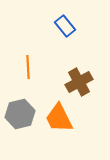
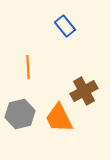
brown cross: moved 5 px right, 9 px down
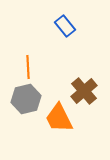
brown cross: rotated 12 degrees counterclockwise
gray hexagon: moved 6 px right, 15 px up
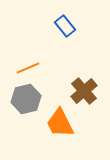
orange line: moved 1 px down; rotated 70 degrees clockwise
orange trapezoid: moved 1 px right, 5 px down
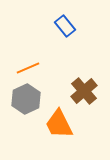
gray hexagon: rotated 12 degrees counterclockwise
orange trapezoid: moved 1 px left, 1 px down
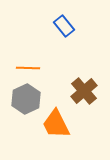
blue rectangle: moved 1 px left
orange line: rotated 25 degrees clockwise
orange trapezoid: moved 3 px left
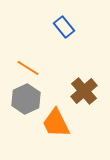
blue rectangle: moved 1 px down
orange line: rotated 30 degrees clockwise
orange trapezoid: moved 1 px up
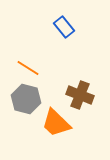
brown cross: moved 4 px left, 4 px down; rotated 28 degrees counterclockwise
gray hexagon: rotated 20 degrees counterclockwise
orange trapezoid: rotated 20 degrees counterclockwise
